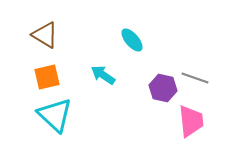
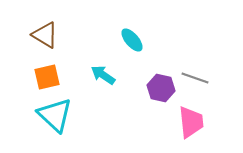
purple hexagon: moved 2 px left
pink trapezoid: moved 1 px down
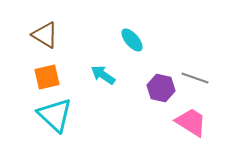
pink trapezoid: rotated 52 degrees counterclockwise
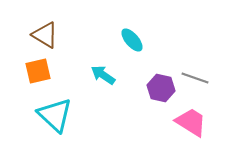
orange square: moved 9 px left, 6 px up
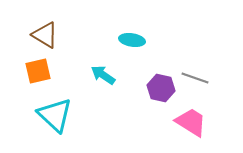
cyan ellipse: rotated 40 degrees counterclockwise
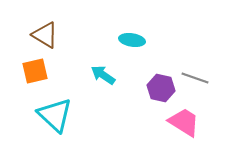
orange square: moved 3 px left
pink trapezoid: moved 7 px left
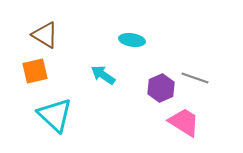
purple hexagon: rotated 24 degrees clockwise
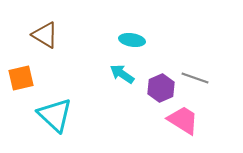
orange square: moved 14 px left, 7 px down
cyan arrow: moved 19 px right, 1 px up
pink trapezoid: moved 1 px left, 2 px up
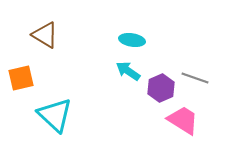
cyan arrow: moved 6 px right, 3 px up
